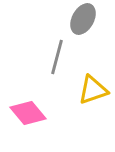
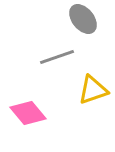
gray ellipse: rotated 68 degrees counterclockwise
gray line: rotated 56 degrees clockwise
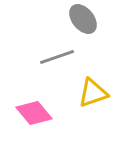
yellow triangle: moved 3 px down
pink diamond: moved 6 px right
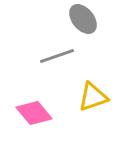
gray line: moved 1 px up
yellow triangle: moved 4 px down
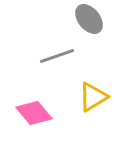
gray ellipse: moved 6 px right
yellow triangle: rotated 12 degrees counterclockwise
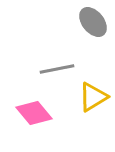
gray ellipse: moved 4 px right, 3 px down
gray line: moved 13 px down; rotated 8 degrees clockwise
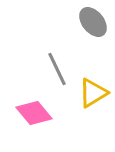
gray line: rotated 76 degrees clockwise
yellow triangle: moved 4 px up
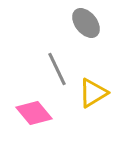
gray ellipse: moved 7 px left, 1 px down
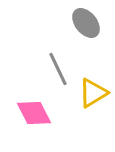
gray line: moved 1 px right
pink diamond: rotated 12 degrees clockwise
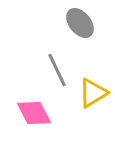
gray ellipse: moved 6 px left
gray line: moved 1 px left, 1 px down
